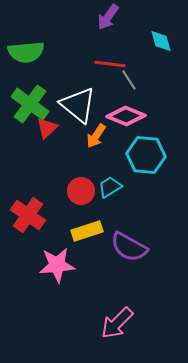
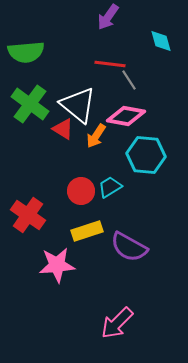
pink diamond: rotated 12 degrees counterclockwise
red triangle: moved 16 px right, 1 px down; rotated 45 degrees counterclockwise
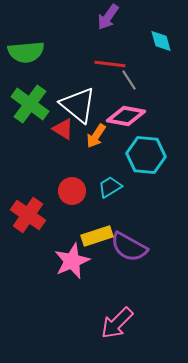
red circle: moved 9 px left
yellow rectangle: moved 10 px right, 5 px down
pink star: moved 15 px right, 4 px up; rotated 18 degrees counterclockwise
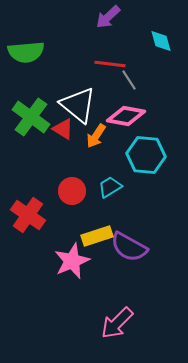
purple arrow: rotated 12 degrees clockwise
green cross: moved 1 px right, 13 px down
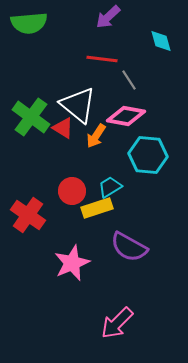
green semicircle: moved 3 px right, 29 px up
red line: moved 8 px left, 5 px up
red triangle: moved 1 px up
cyan hexagon: moved 2 px right
yellow rectangle: moved 28 px up
pink star: moved 2 px down
